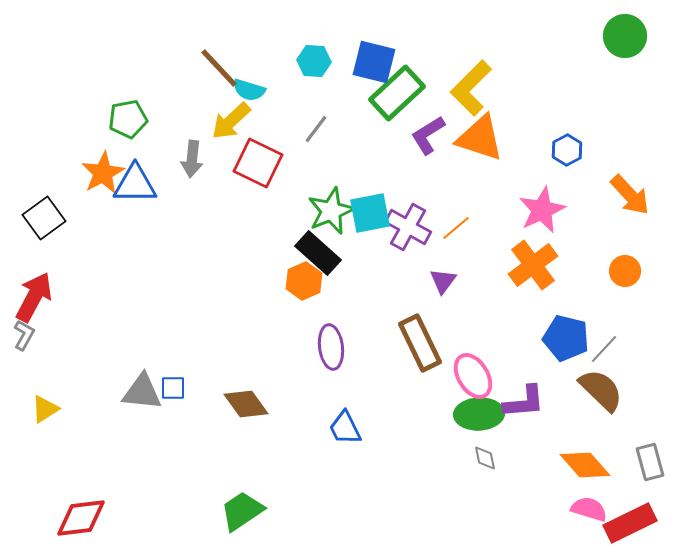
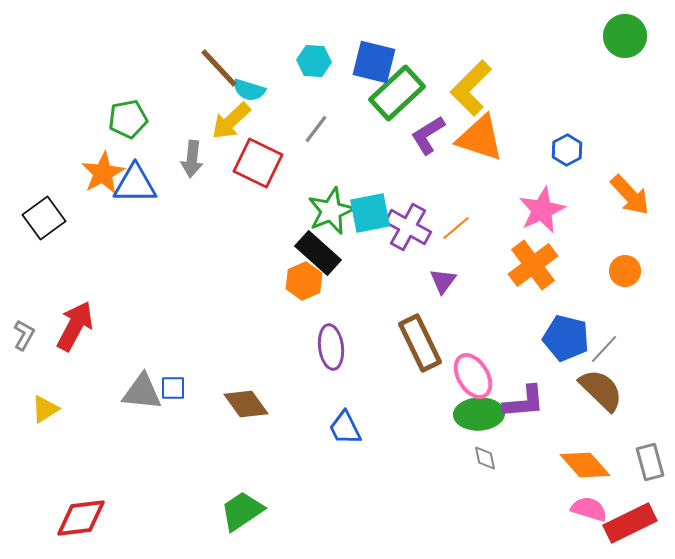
red arrow at (34, 297): moved 41 px right, 29 px down
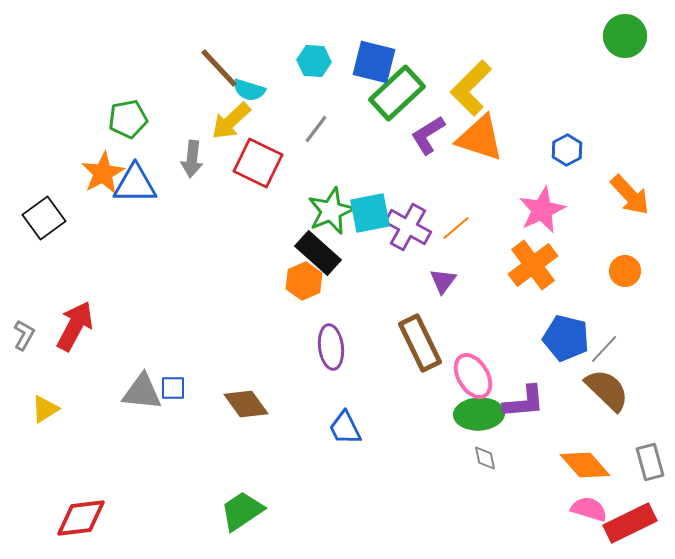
brown semicircle at (601, 390): moved 6 px right
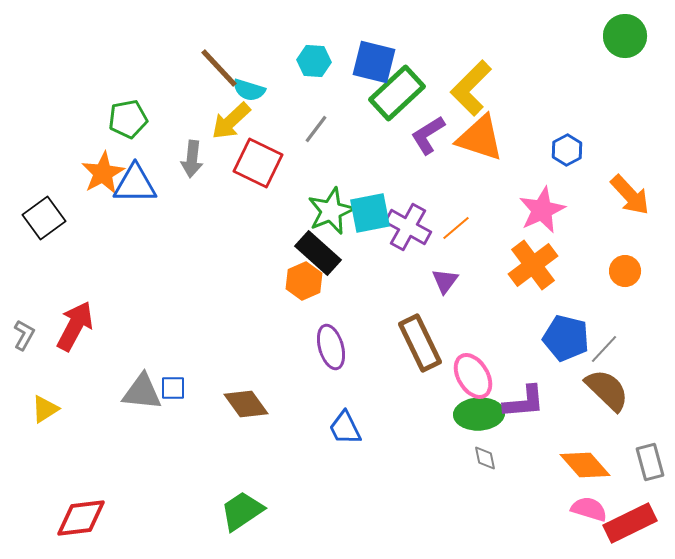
purple triangle at (443, 281): moved 2 px right
purple ellipse at (331, 347): rotated 9 degrees counterclockwise
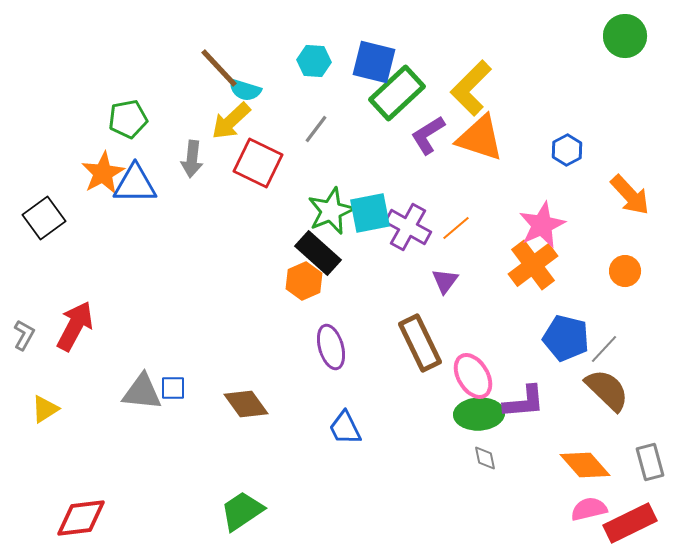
cyan semicircle at (249, 90): moved 4 px left
pink star at (542, 210): moved 15 px down
pink semicircle at (589, 509): rotated 30 degrees counterclockwise
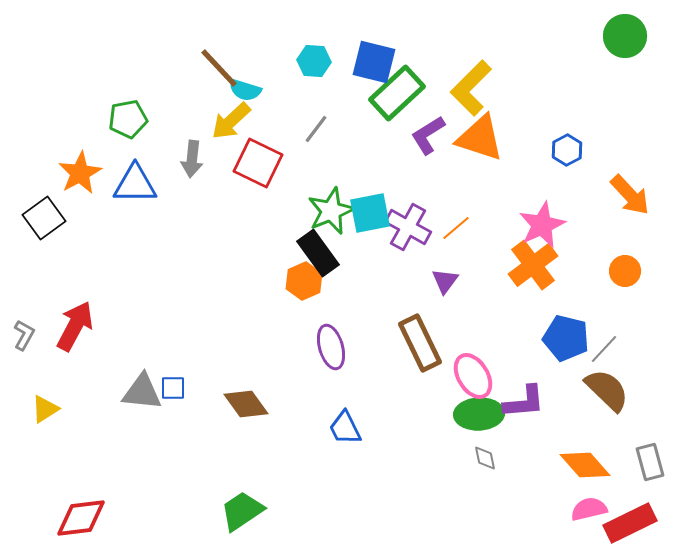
orange star at (103, 173): moved 23 px left
black rectangle at (318, 253): rotated 12 degrees clockwise
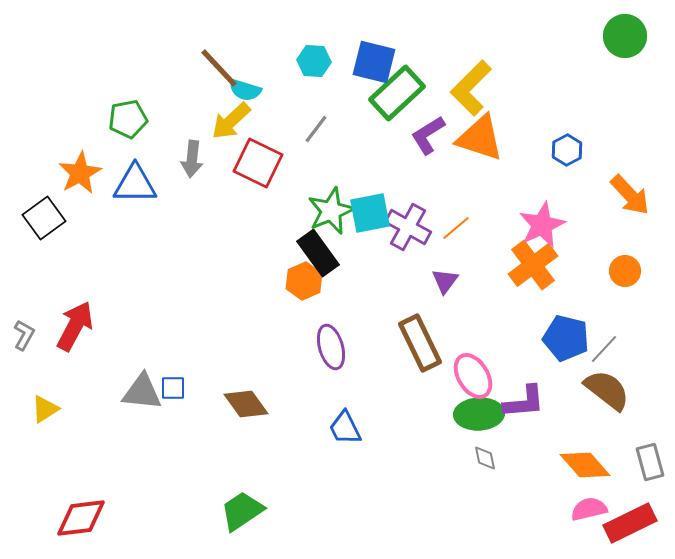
brown semicircle at (607, 390): rotated 6 degrees counterclockwise
